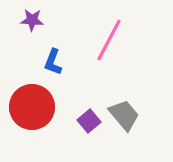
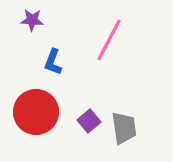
red circle: moved 4 px right, 5 px down
gray trapezoid: moved 13 px down; rotated 32 degrees clockwise
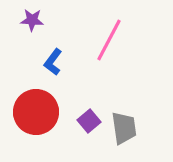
blue L-shape: rotated 16 degrees clockwise
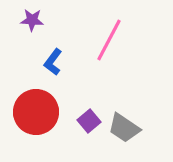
gray trapezoid: rotated 132 degrees clockwise
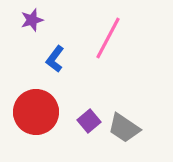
purple star: rotated 20 degrees counterclockwise
pink line: moved 1 px left, 2 px up
blue L-shape: moved 2 px right, 3 px up
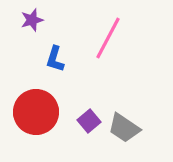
blue L-shape: rotated 20 degrees counterclockwise
